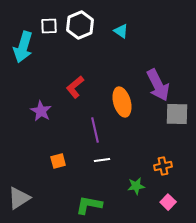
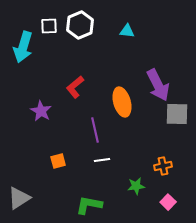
cyan triangle: moved 6 px right; rotated 28 degrees counterclockwise
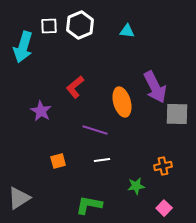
purple arrow: moved 3 px left, 2 px down
purple line: rotated 60 degrees counterclockwise
pink square: moved 4 px left, 6 px down
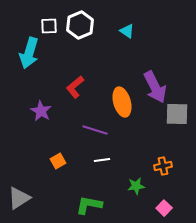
cyan triangle: rotated 28 degrees clockwise
cyan arrow: moved 6 px right, 6 px down
orange square: rotated 14 degrees counterclockwise
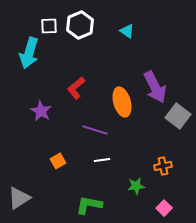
red L-shape: moved 1 px right, 1 px down
gray square: moved 1 px right, 2 px down; rotated 35 degrees clockwise
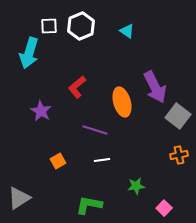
white hexagon: moved 1 px right, 1 px down
red L-shape: moved 1 px right, 1 px up
orange cross: moved 16 px right, 11 px up
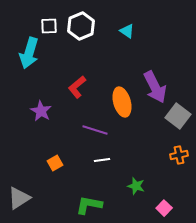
orange square: moved 3 px left, 2 px down
green star: rotated 24 degrees clockwise
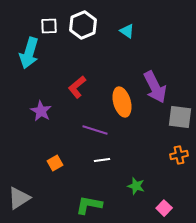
white hexagon: moved 2 px right, 1 px up
gray square: moved 2 px right, 1 px down; rotated 30 degrees counterclockwise
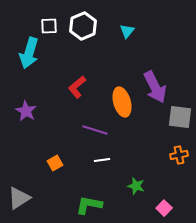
white hexagon: moved 1 px down
cyan triangle: rotated 35 degrees clockwise
purple star: moved 15 px left
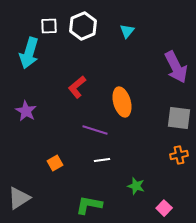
purple arrow: moved 21 px right, 20 px up
gray square: moved 1 px left, 1 px down
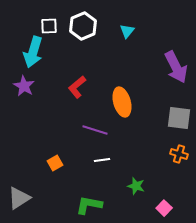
cyan arrow: moved 4 px right, 1 px up
purple star: moved 2 px left, 25 px up
orange cross: moved 1 px up; rotated 30 degrees clockwise
